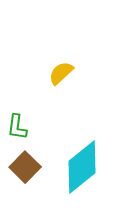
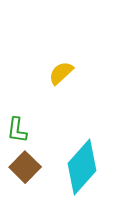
green L-shape: moved 3 px down
cyan diamond: rotated 10 degrees counterclockwise
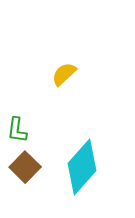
yellow semicircle: moved 3 px right, 1 px down
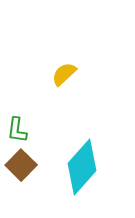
brown square: moved 4 px left, 2 px up
